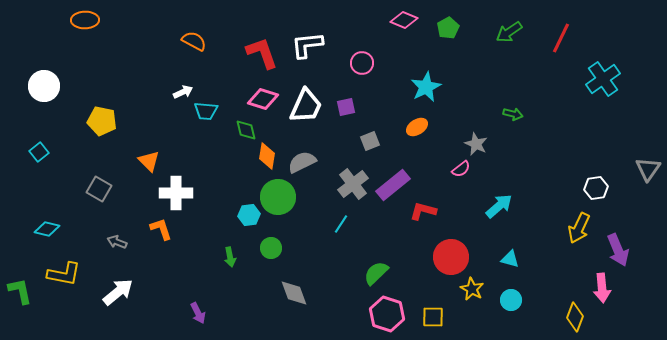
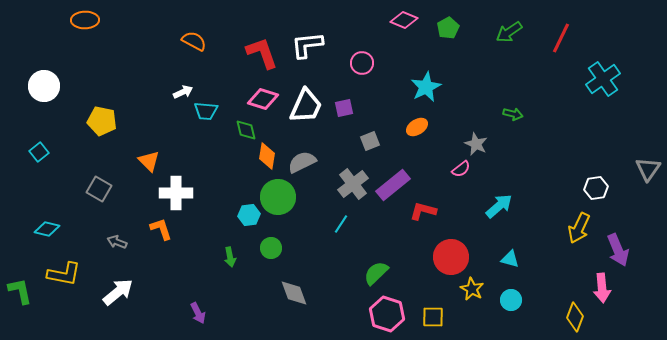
purple square at (346, 107): moved 2 px left, 1 px down
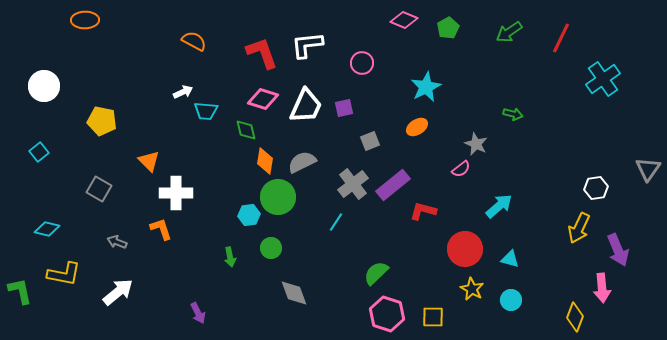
orange diamond at (267, 156): moved 2 px left, 5 px down
cyan line at (341, 224): moved 5 px left, 2 px up
red circle at (451, 257): moved 14 px right, 8 px up
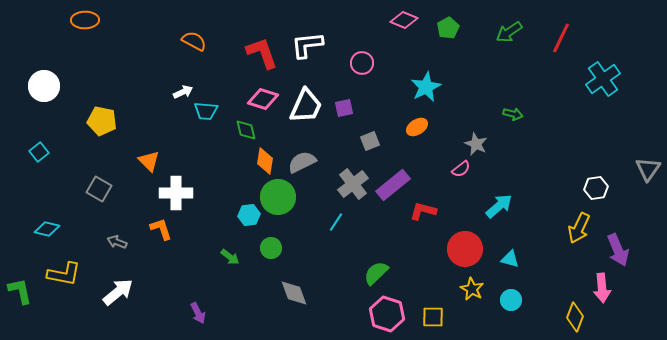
green arrow at (230, 257): rotated 42 degrees counterclockwise
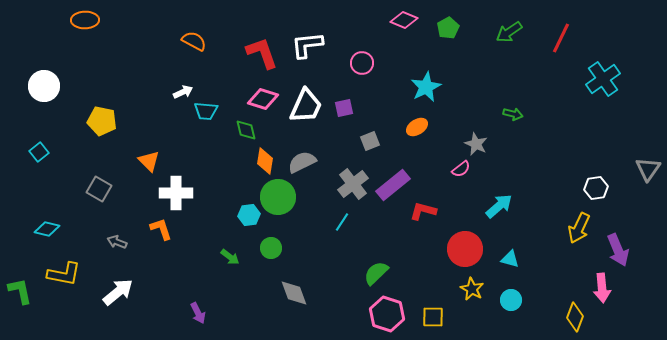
cyan line at (336, 222): moved 6 px right
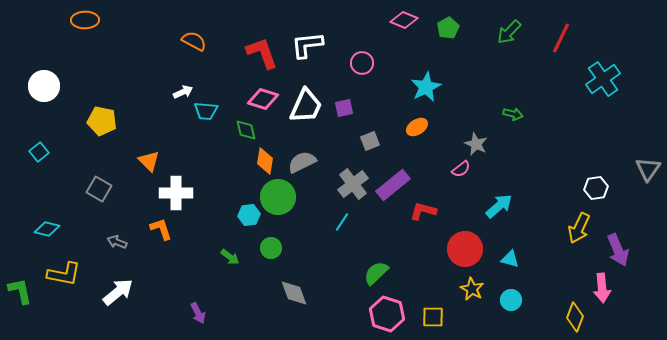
green arrow at (509, 32): rotated 12 degrees counterclockwise
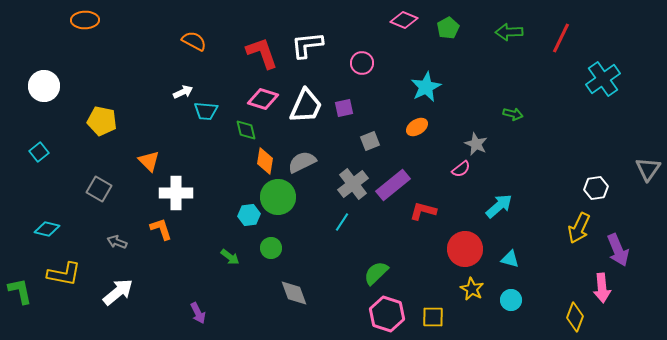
green arrow at (509, 32): rotated 44 degrees clockwise
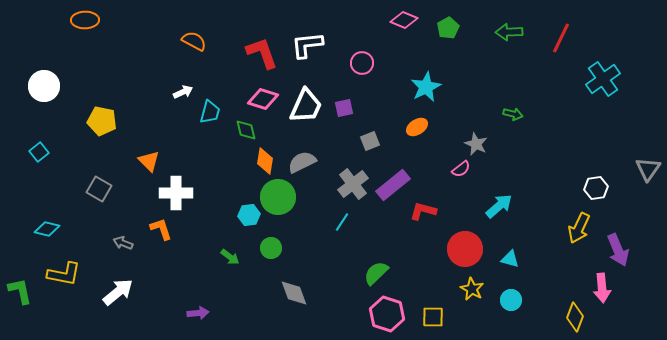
cyan trapezoid at (206, 111): moved 4 px right, 1 px down; rotated 80 degrees counterclockwise
gray arrow at (117, 242): moved 6 px right, 1 px down
purple arrow at (198, 313): rotated 70 degrees counterclockwise
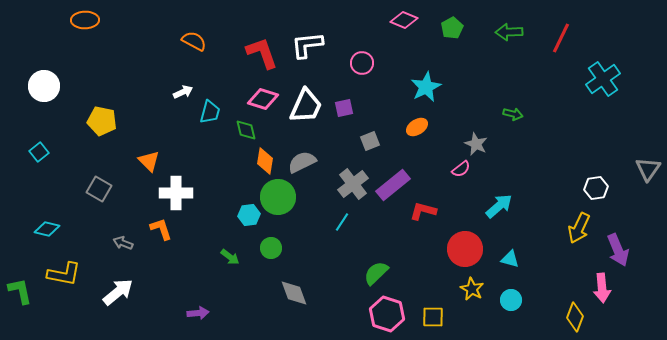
green pentagon at (448, 28): moved 4 px right
